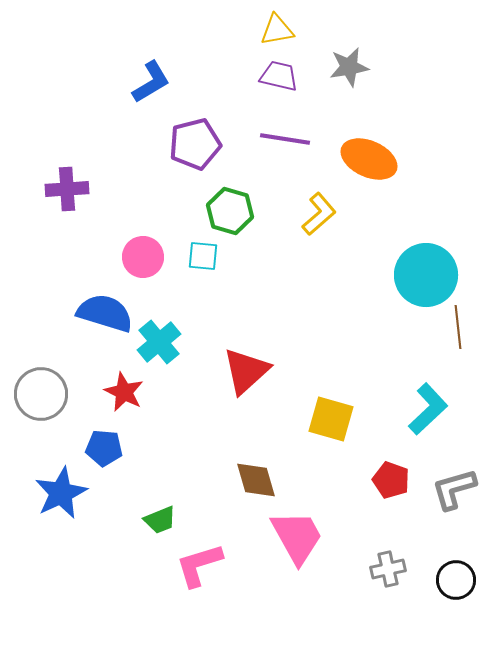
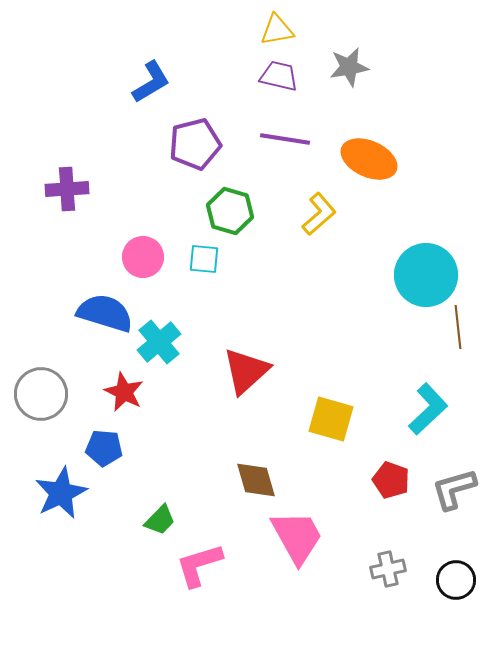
cyan square: moved 1 px right, 3 px down
green trapezoid: rotated 24 degrees counterclockwise
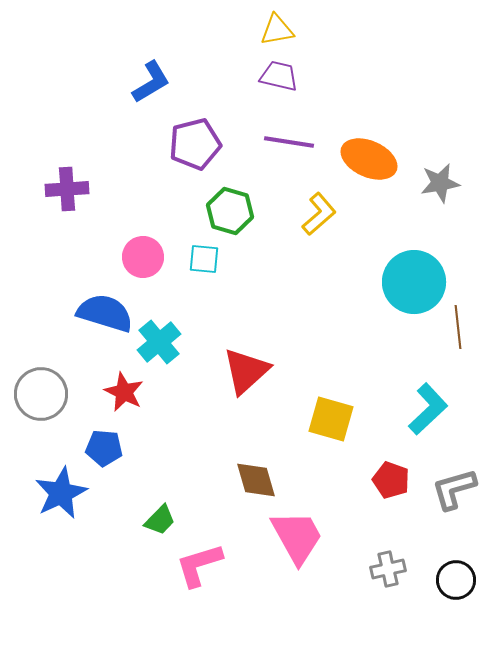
gray star: moved 91 px right, 116 px down
purple line: moved 4 px right, 3 px down
cyan circle: moved 12 px left, 7 px down
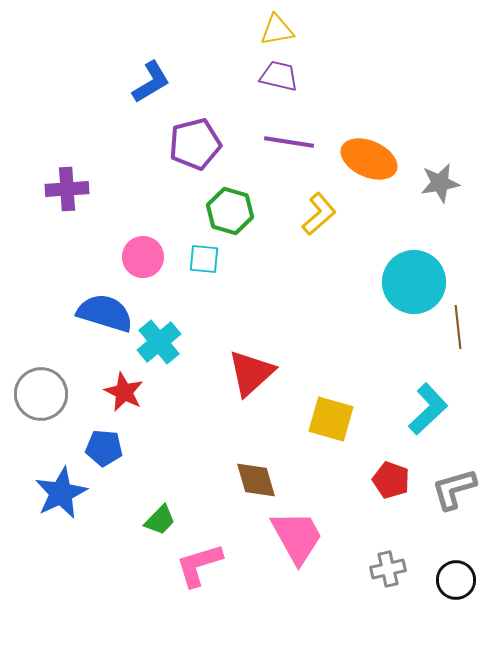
red triangle: moved 5 px right, 2 px down
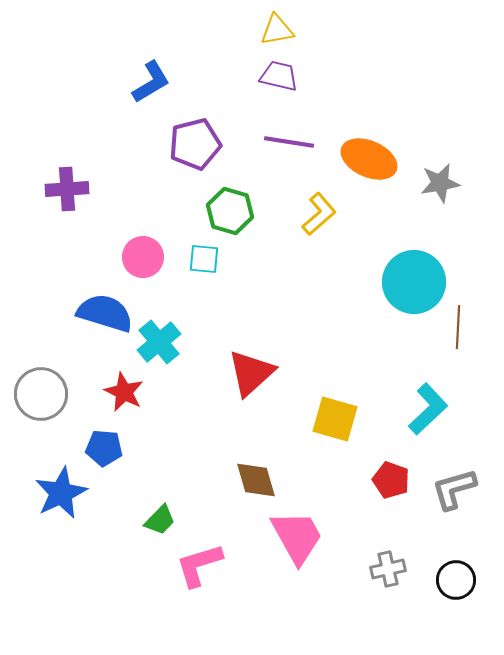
brown line: rotated 9 degrees clockwise
yellow square: moved 4 px right
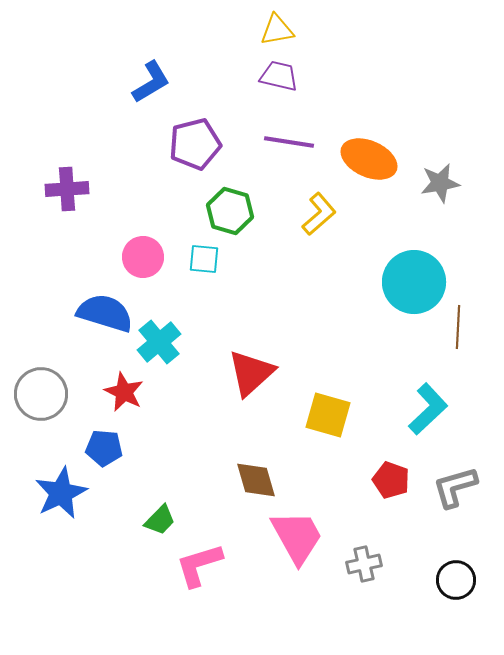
yellow square: moved 7 px left, 4 px up
gray L-shape: moved 1 px right, 2 px up
gray cross: moved 24 px left, 5 px up
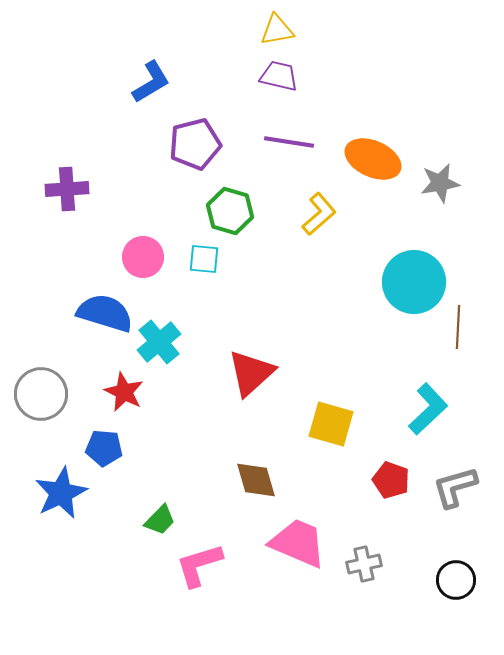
orange ellipse: moved 4 px right
yellow square: moved 3 px right, 9 px down
pink trapezoid: moved 1 px right, 6 px down; rotated 38 degrees counterclockwise
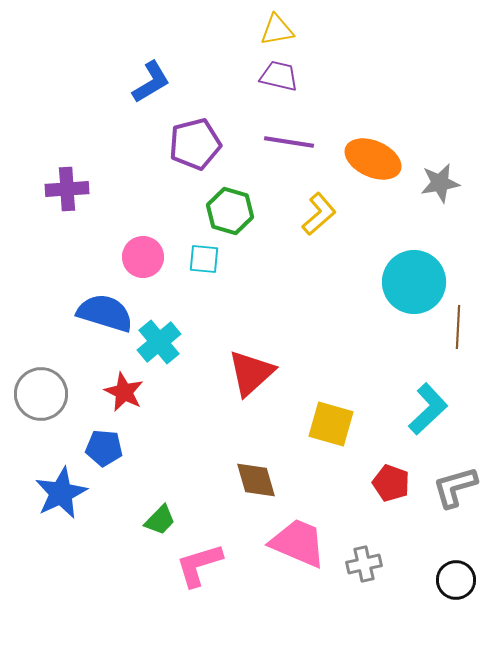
red pentagon: moved 3 px down
